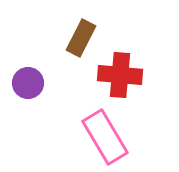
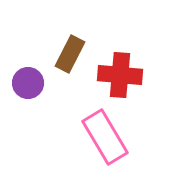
brown rectangle: moved 11 px left, 16 px down
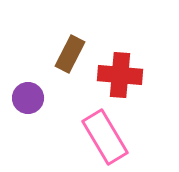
purple circle: moved 15 px down
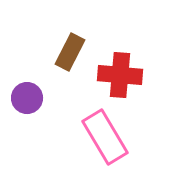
brown rectangle: moved 2 px up
purple circle: moved 1 px left
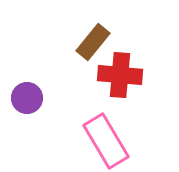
brown rectangle: moved 23 px right, 10 px up; rotated 12 degrees clockwise
pink rectangle: moved 1 px right, 4 px down
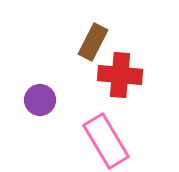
brown rectangle: rotated 12 degrees counterclockwise
purple circle: moved 13 px right, 2 px down
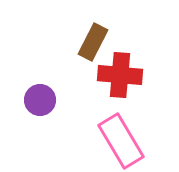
pink rectangle: moved 15 px right
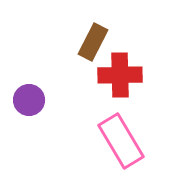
red cross: rotated 6 degrees counterclockwise
purple circle: moved 11 px left
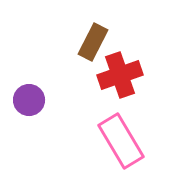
red cross: rotated 18 degrees counterclockwise
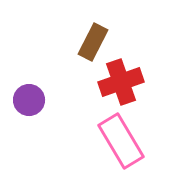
red cross: moved 1 px right, 7 px down
